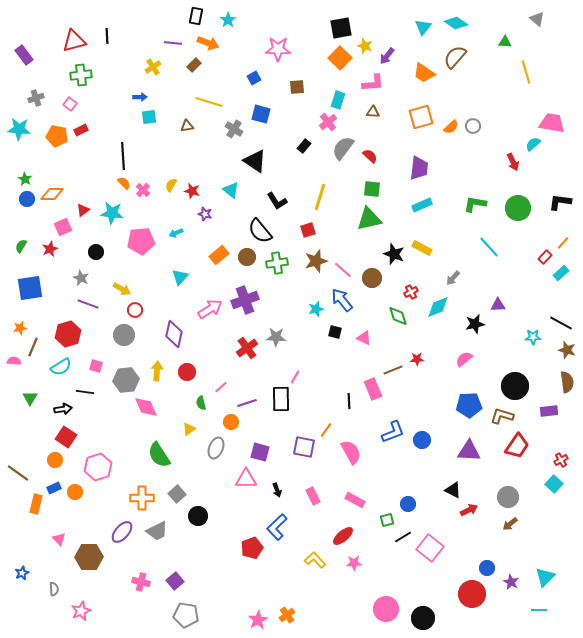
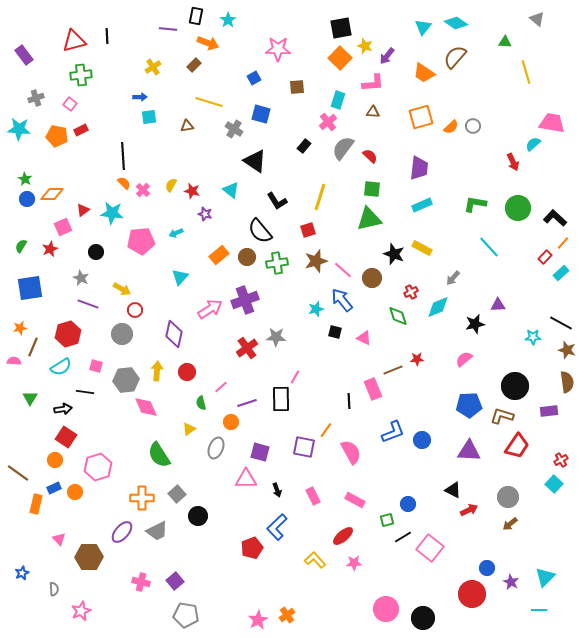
purple line at (173, 43): moved 5 px left, 14 px up
black L-shape at (560, 202): moved 5 px left, 16 px down; rotated 35 degrees clockwise
gray circle at (124, 335): moved 2 px left, 1 px up
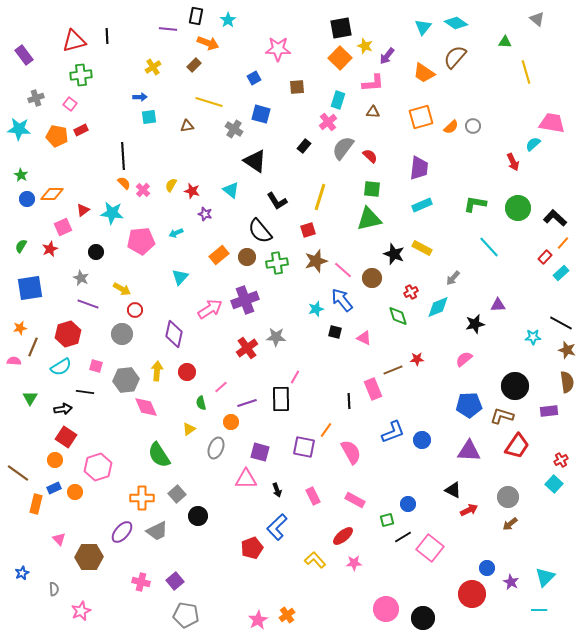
green star at (25, 179): moved 4 px left, 4 px up
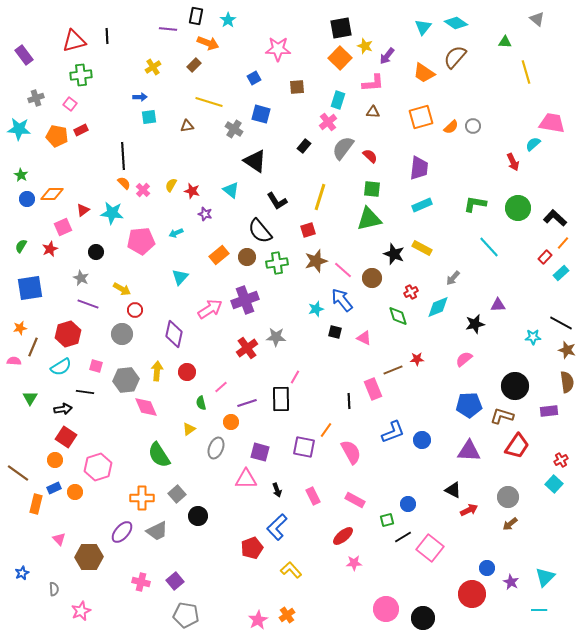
yellow L-shape at (315, 560): moved 24 px left, 10 px down
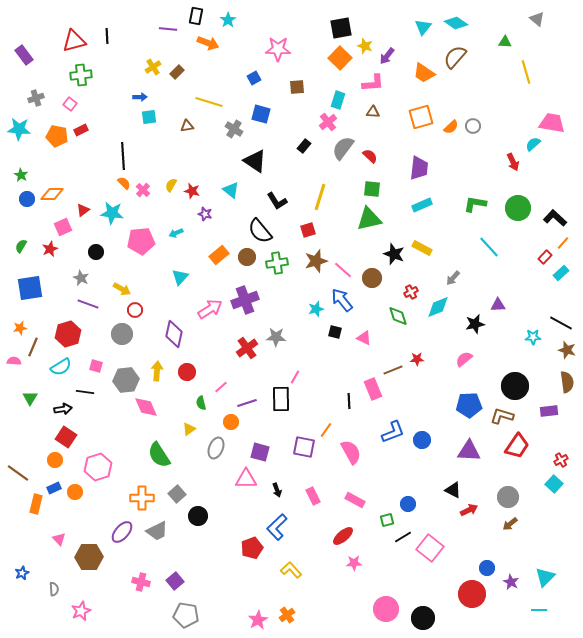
brown rectangle at (194, 65): moved 17 px left, 7 px down
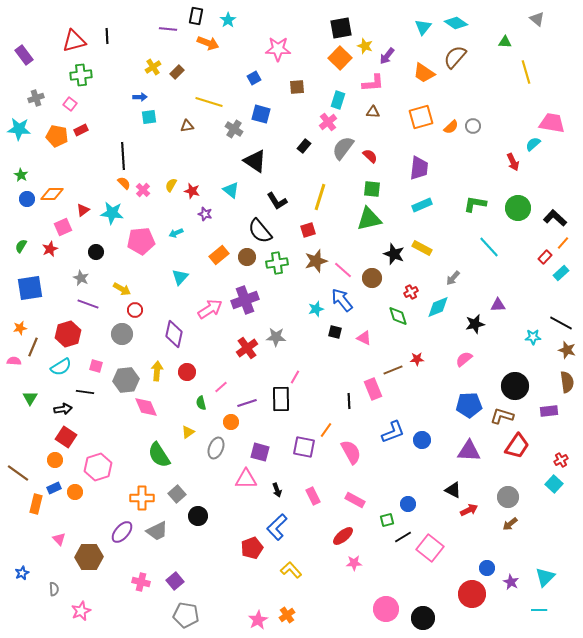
yellow triangle at (189, 429): moved 1 px left, 3 px down
